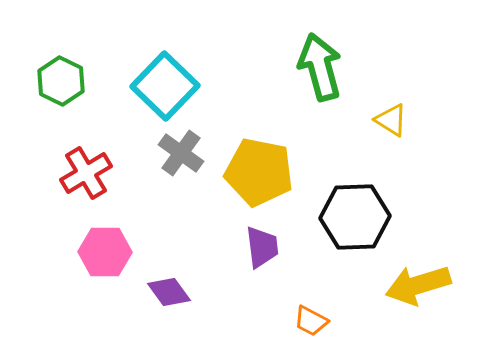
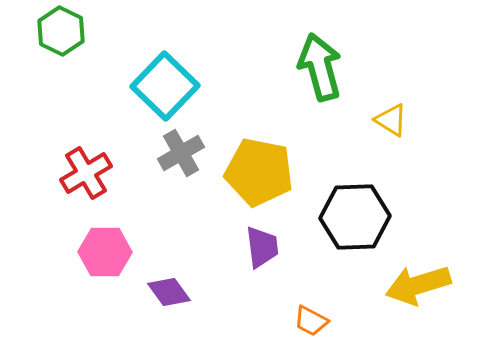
green hexagon: moved 50 px up
gray cross: rotated 24 degrees clockwise
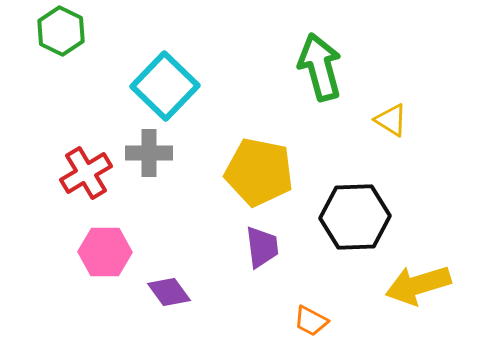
gray cross: moved 32 px left; rotated 30 degrees clockwise
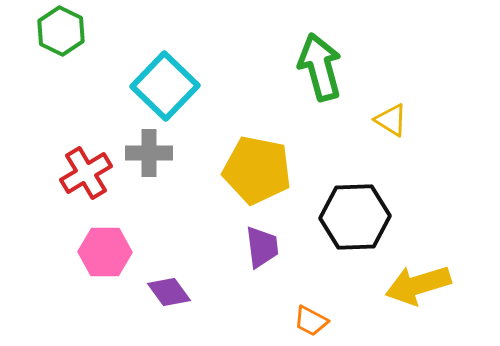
yellow pentagon: moved 2 px left, 2 px up
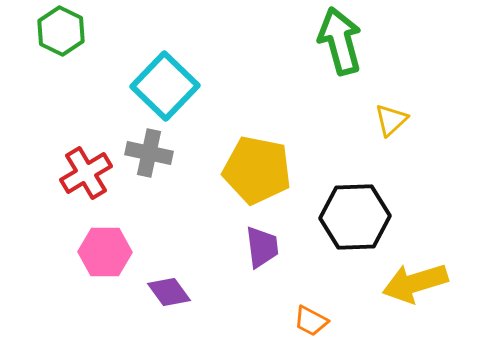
green arrow: moved 20 px right, 26 px up
yellow triangle: rotated 45 degrees clockwise
gray cross: rotated 12 degrees clockwise
yellow arrow: moved 3 px left, 2 px up
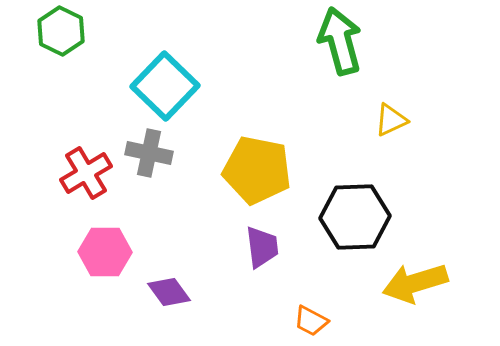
yellow triangle: rotated 18 degrees clockwise
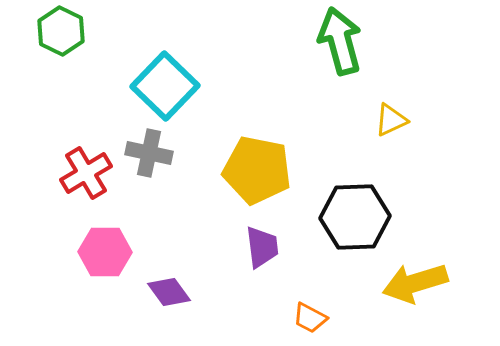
orange trapezoid: moved 1 px left, 3 px up
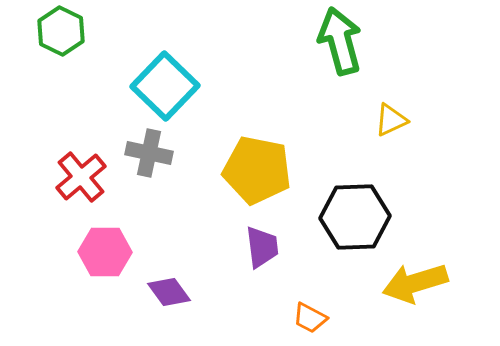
red cross: moved 5 px left, 4 px down; rotated 9 degrees counterclockwise
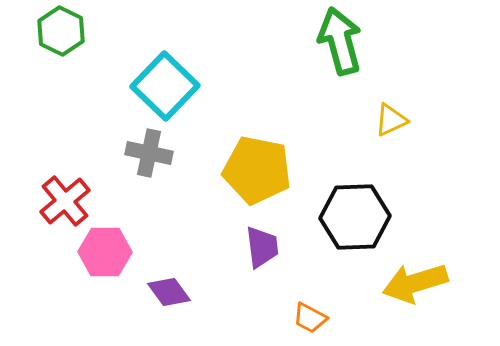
red cross: moved 16 px left, 24 px down
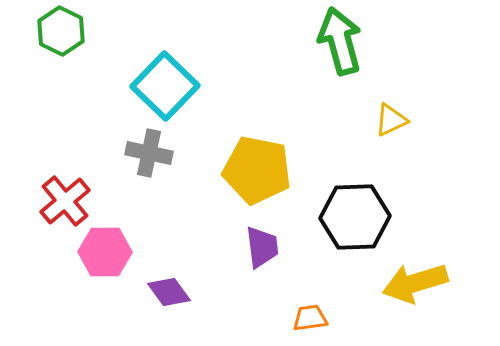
orange trapezoid: rotated 144 degrees clockwise
